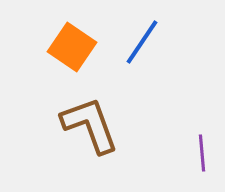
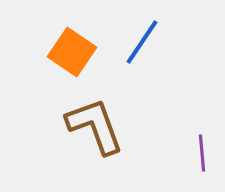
orange square: moved 5 px down
brown L-shape: moved 5 px right, 1 px down
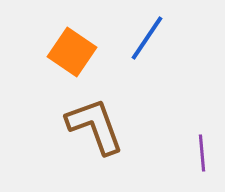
blue line: moved 5 px right, 4 px up
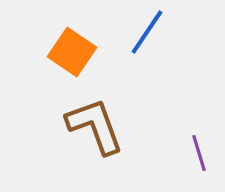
blue line: moved 6 px up
purple line: moved 3 px left; rotated 12 degrees counterclockwise
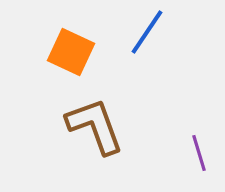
orange square: moved 1 px left; rotated 9 degrees counterclockwise
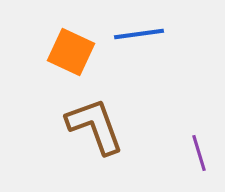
blue line: moved 8 px left, 2 px down; rotated 48 degrees clockwise
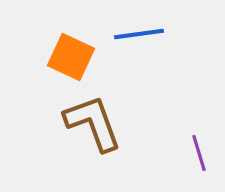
orange square: moved 5 px down
brown L-shape: moved 2 px left, 3 px up
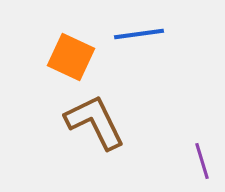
brown L-shape: moved 2 px right, 1 px up; rotated 6 degrees counterclockwise
purple line: moved 3 px right, 8 px down
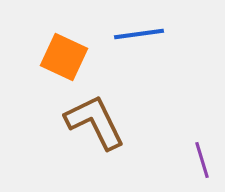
orange square: moved 7 px left
purple line: moved 1 px up
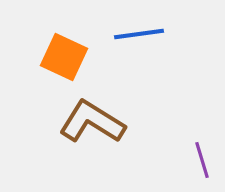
brown L-shape: moved 3 px left; rotated 32 degrees counterclockwise
